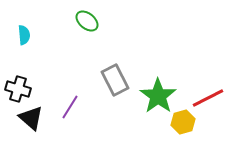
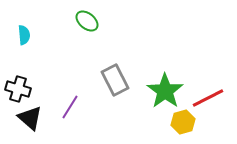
green star: moved 7 px right, 5 px up
black triangle: moved 1 px left
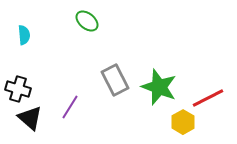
green star: moved 6 px left, 4 px up; rotated 15 degrees counterclockwise
yellow hexagon: rotated 15 degrees counterclockwise
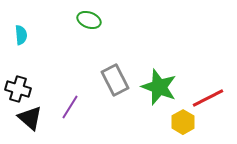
green ellipse: moved 2 px right, 1 px up; rotated 20 degrees counterclockwise
cyan semicircle: moved 3 px left
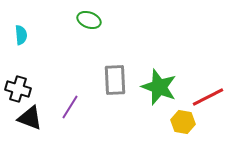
gray rectangle: rotated 24 degrees clockwise
red line: moved 1 px up
black triangle: rotated 20 degrees counterclockwise
yellow hexagon: rotated 20 degrees counterclockwise
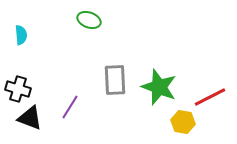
red line: moved 2 px right
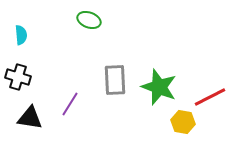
black cross: moved 12 px up
purple line: moved 3 px up
black triangle: rotated 12 degrees counterclockwise
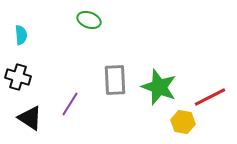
black triangle: rotated 24 degrees clockwise
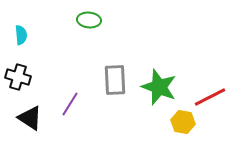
green ellipse: rotated 15 degrees counterclockwise
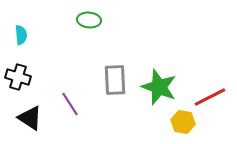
purple line: rotated 65 degrees counterclockwise
